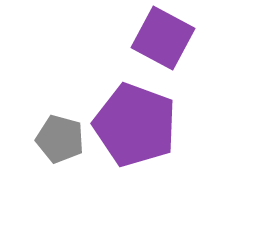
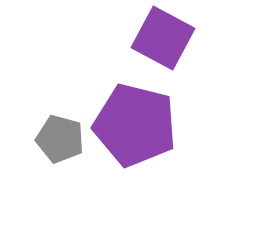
purple pentagon: rotated 6 degrees counterclockwise
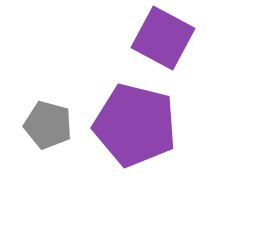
gray pentagon: moved 12 px left, 14 px up
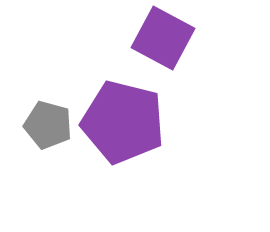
purple pentagon: moved 12 px left, 3 px up
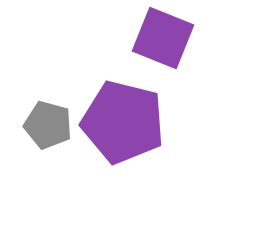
purple square: rotated 6 degrees counterclockwise
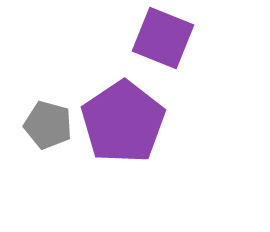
purple pentagon: rotated 24 degrees clockwise
